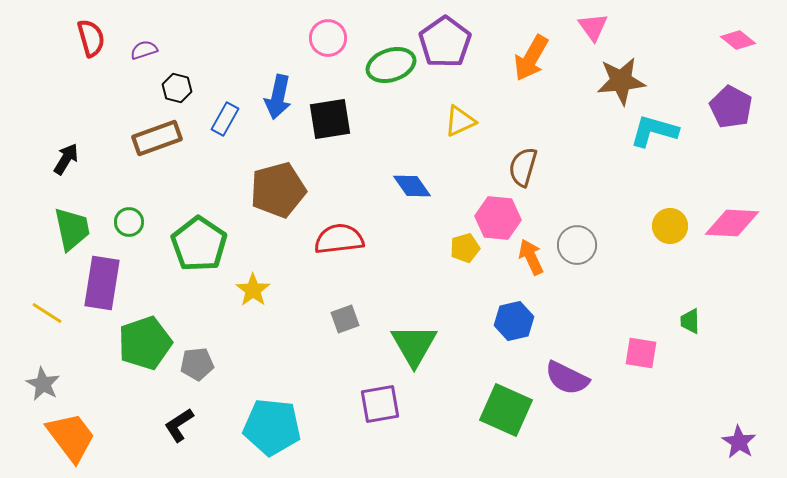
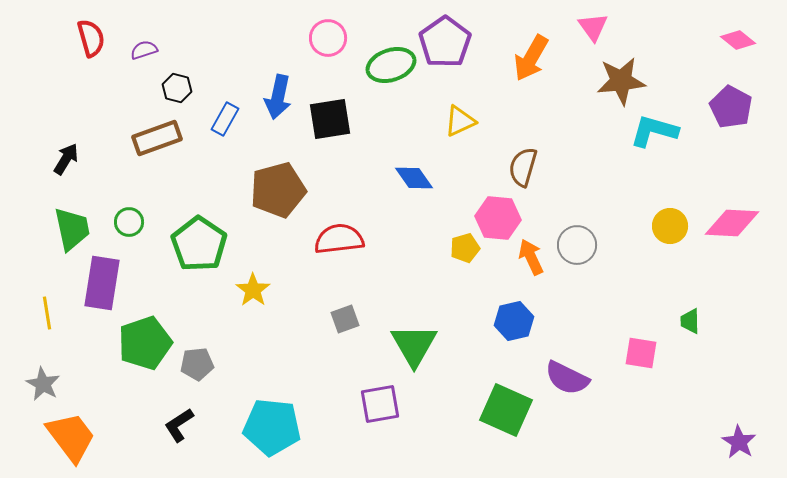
blue diamond at (412, 186): moved 2 px right, 8 px up
yellow line at (47, 313): rotated 48 degrees clockwise
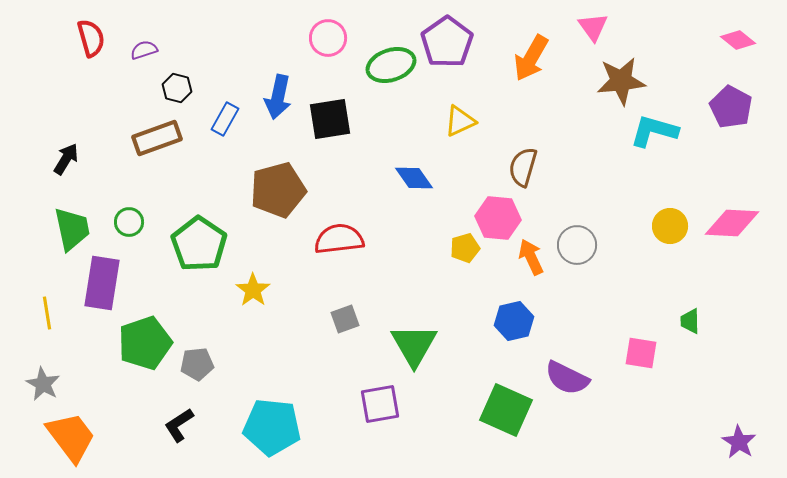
purple pentagon at (445, 42): moved 2 px right
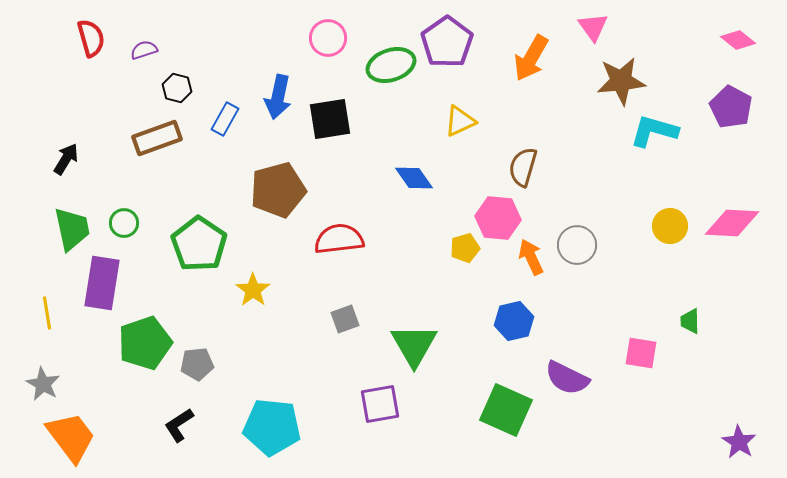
green circle at (129, 222): moved 5 px left, 1 px down
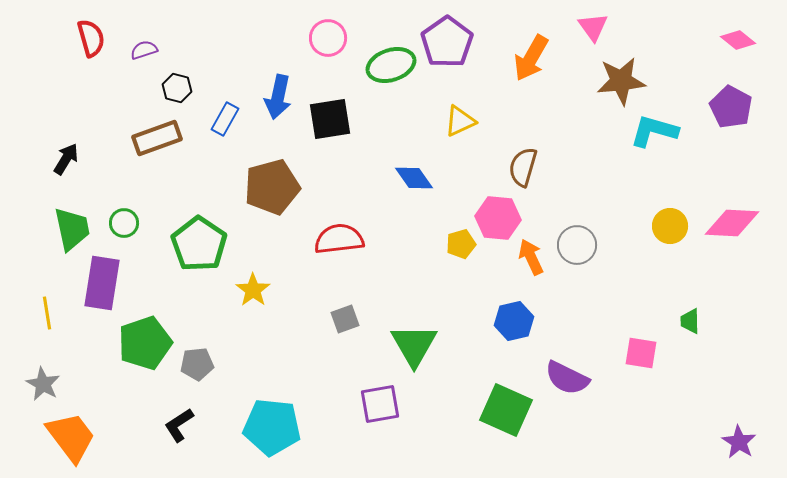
brown pentagon at (278, 190): moved 6 px left, 3 px up
yellow pentagon at (465, 248): moved 4 px left, 4 px up
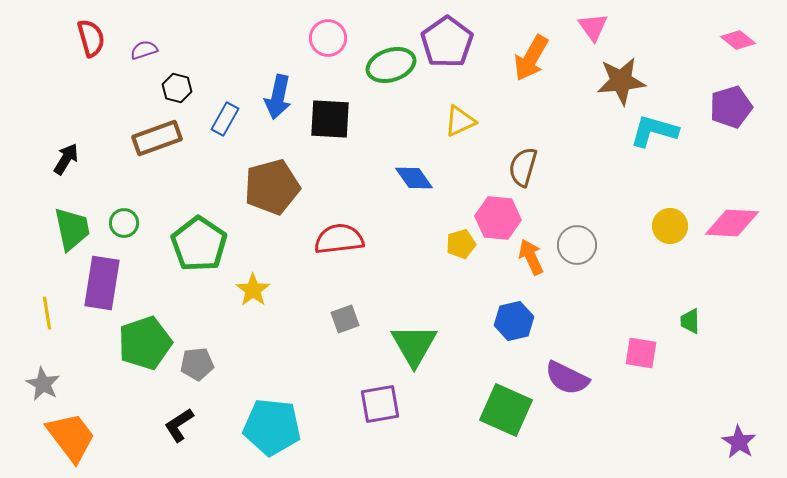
purple pentagon at (731, 107): rotated 27 degrees clockwise
black square at (330, 119): rotated 12 degrees clockwise
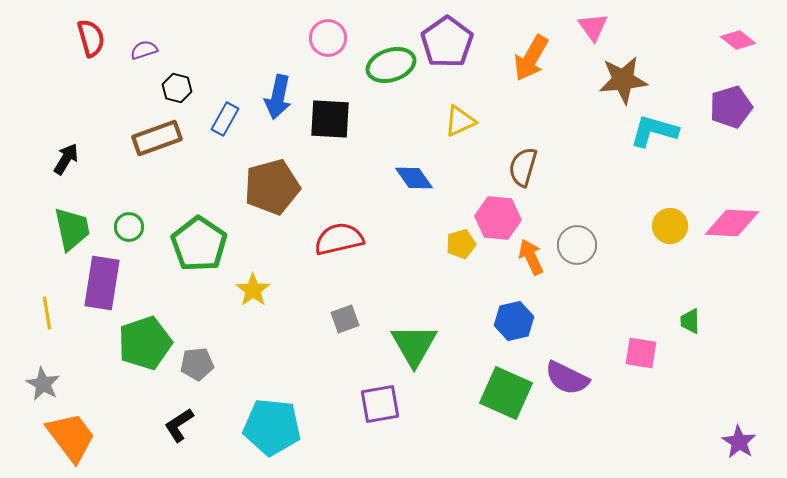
brown star at (621, 81): moved 2 px right, 1 px up
green circle at (124, 223): moved 5 px right, 4 px down
red semicircle at (339, 239): rotated 6 degrees counterclockwise
green square at (506, 410): moved 17 px up
